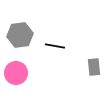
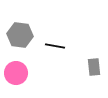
gray hexagon: rotated 15 degrees clockwise
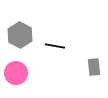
gray hexagon: rotated 20 degrees clockwise
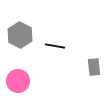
pink circle: moved 2 px right, 8 px down
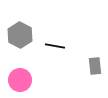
gray rectangle: moved 1 px right, 1 px up
pink circle: moved 2 px right, 1 px up
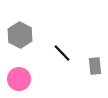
black line: moved 7 px right, 7 px down; rotated 36 degrees clockwise
pink circle: moved 1 px left, 1 px up
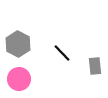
gray hexagon: moved 2 px left, 9 px down
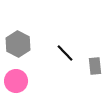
black line: moved 3 px right
pink circle: moved 3 px left, 2 px down
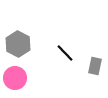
gray rectangle: rotated 18 degrees clockwise
pink circle: moved 1 px left, 3 px up
